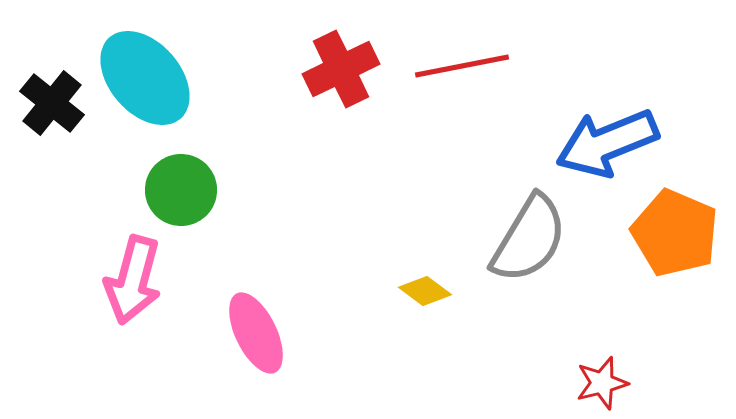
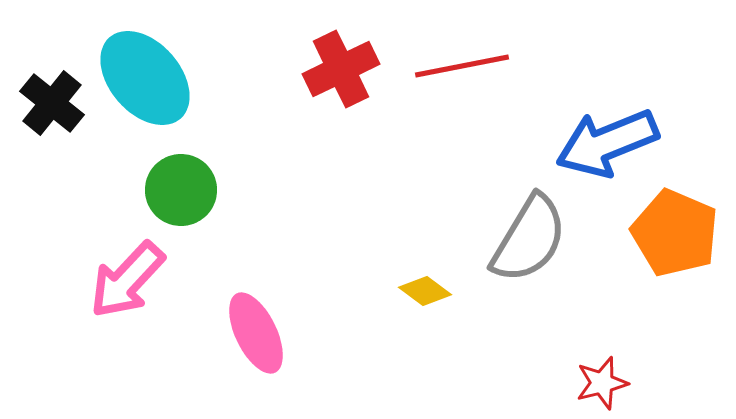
pink arrow: moved 6 px left; rotated 28 degrees clockwise
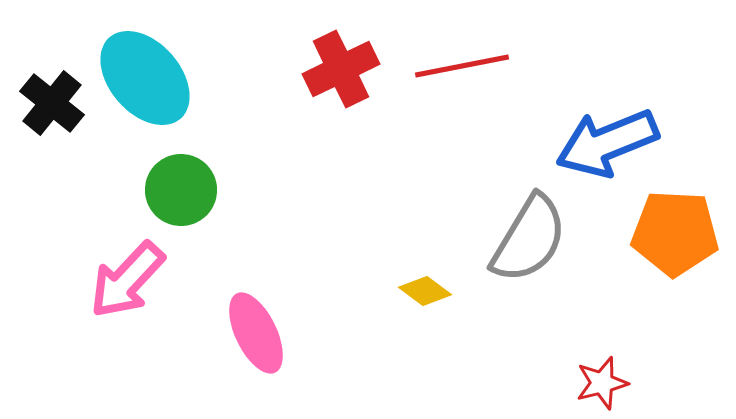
orange pentagon: rotated 20 degrees counterclockwise
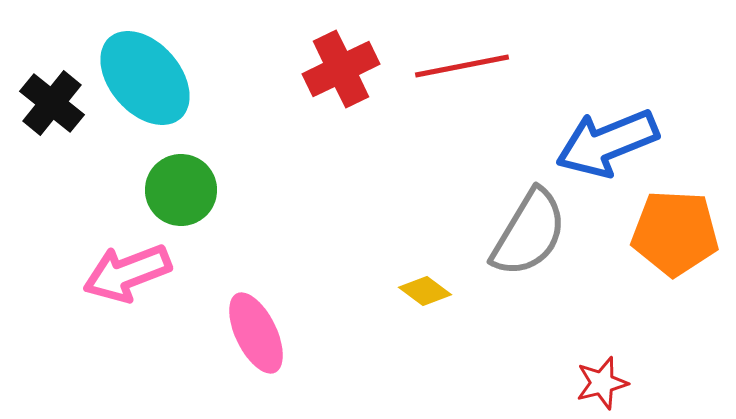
gray semicircle: moved 6 px up
pink arrow: moved 7 px up; rotated 26 degrees clockwise
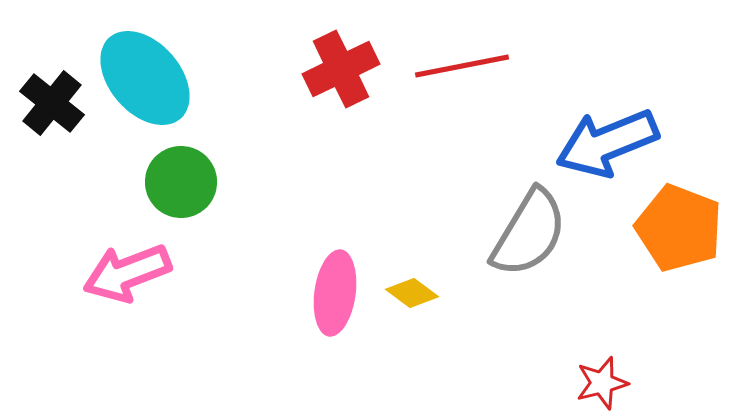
green circle: moved 8 px up
orange pentagon: moved 4 px right, 5 px up; rotated 18 degrees clockwise
yellow diamond: moved 13 px left, 2 px down
pink ellipse: moved 79 px right, 40 px up; rotated 34 degrees clockwise
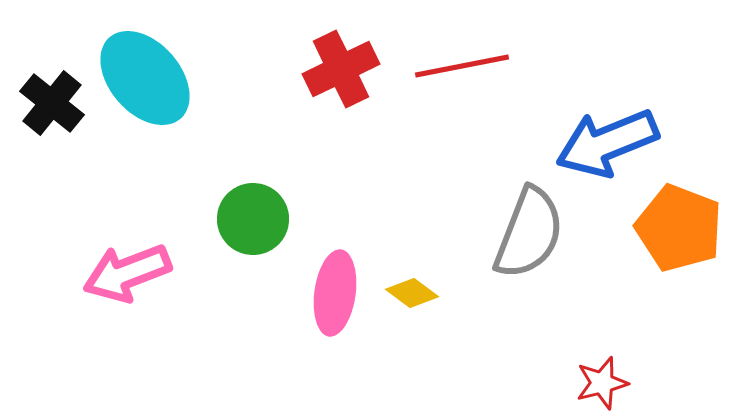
green circle: moved 72 px right, 37 px down
gray semicircle: rotated 10 degrees counterclockwise
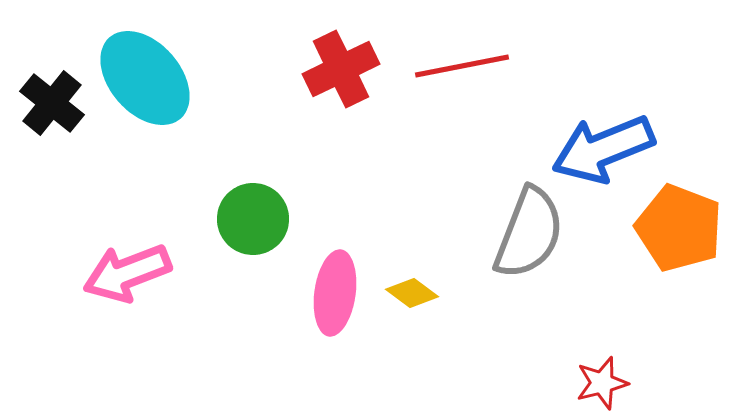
blue arrow: moved 4 px left, 6 px down
